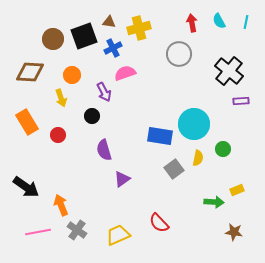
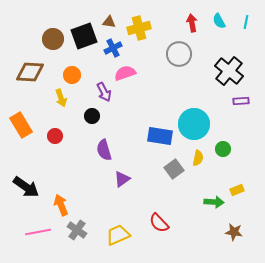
orange rectangle: moved 6 px left, 3 px down
red circle: moved 3 px left, 1 px down
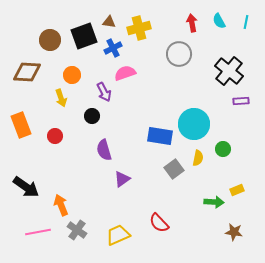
brown circle: moved 3 px left, 1 px down
brown diamond: moved 3 px left
orange rectangle: rotated 10 degrees clockwise
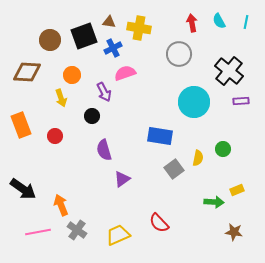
yellow cross: rotated 25 degrees clockwise
cyan circle: moved 22 px up
black arrow: moved 3 px left, 2 px down
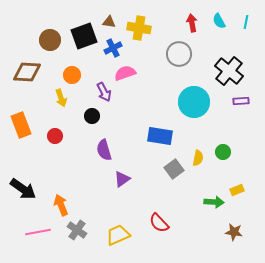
green circle: moved 3 px down
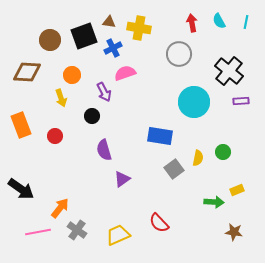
black arrow: moved 2 px left
orange arrow: moved 1 px left, 3 px down; rotated 60 degrees clockwise
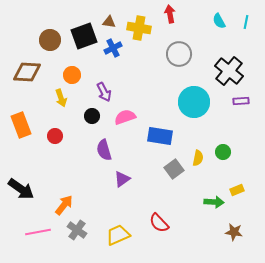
red arrow: moved 22 px left, 9 px up
pink semicircle: moved 44 px down
orange arrow: moved 4 px right, 3 px up
